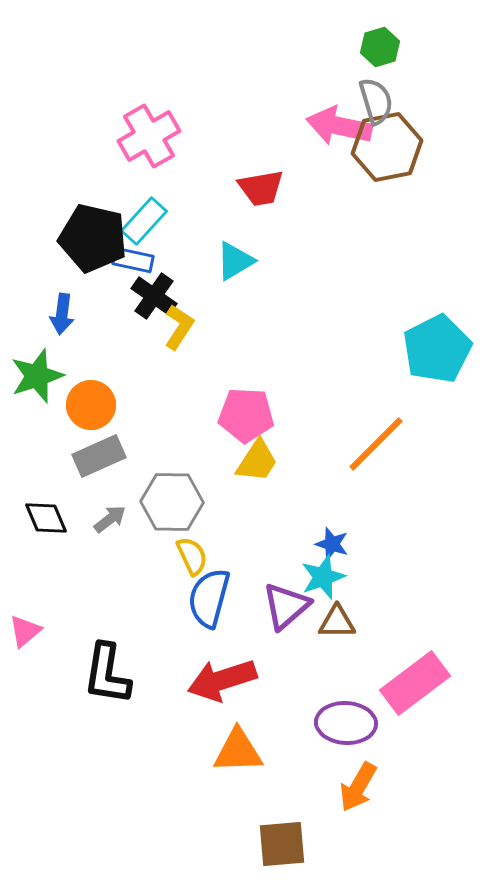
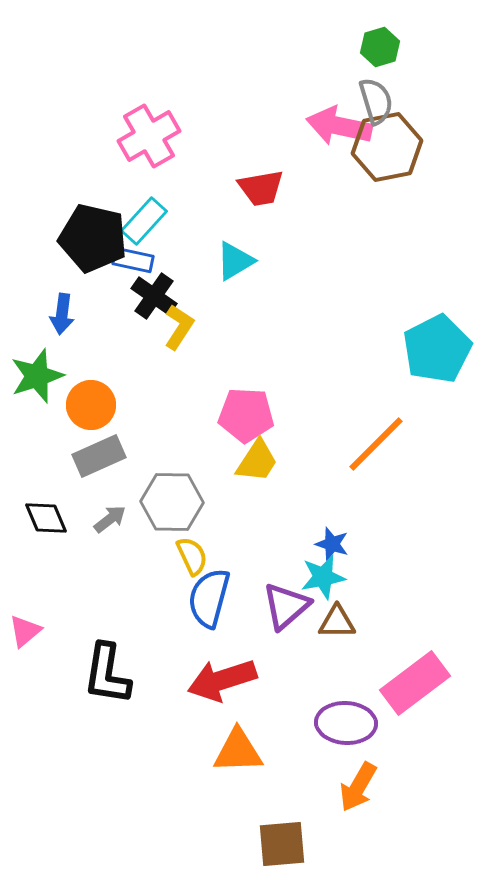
cyan star: rotated 9 degrees clockwise
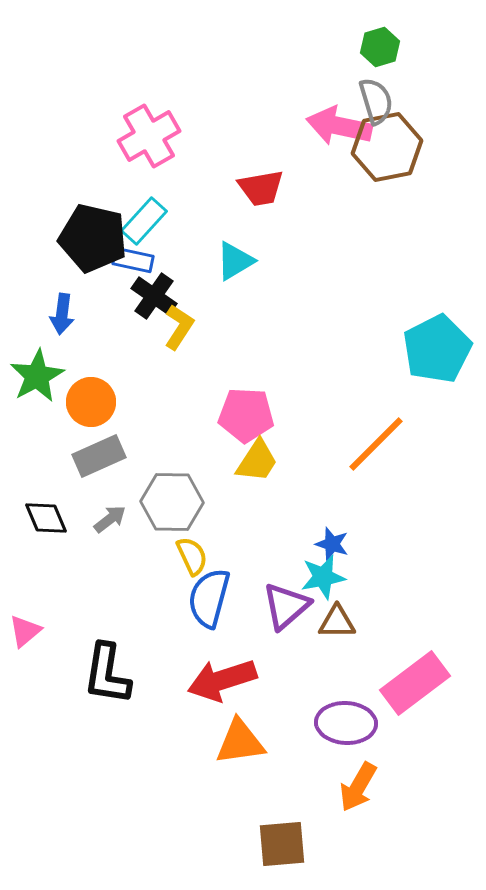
green star: rotated 10 degrees counterclockwise
orange circle: moved 3 px up
orange triangle: moved 2 px right, 9 px up; rotated 6 degrees counterclockwise
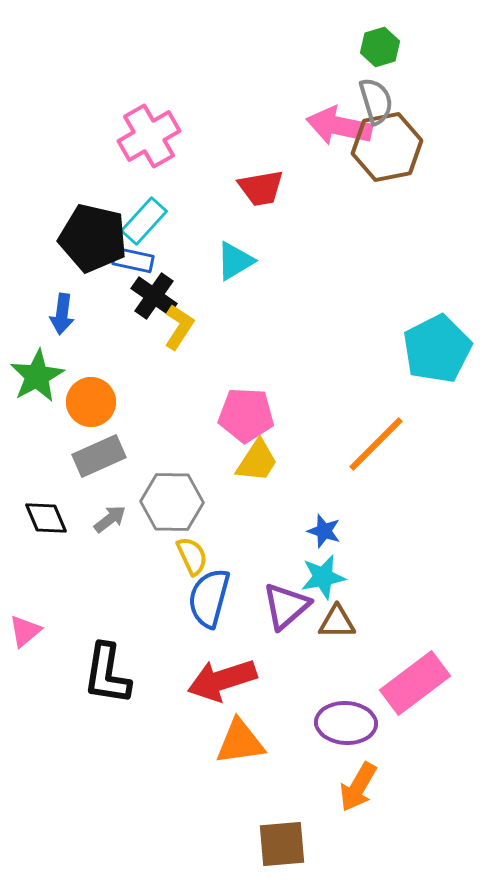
blue star: moved 8 px left, 13 px up
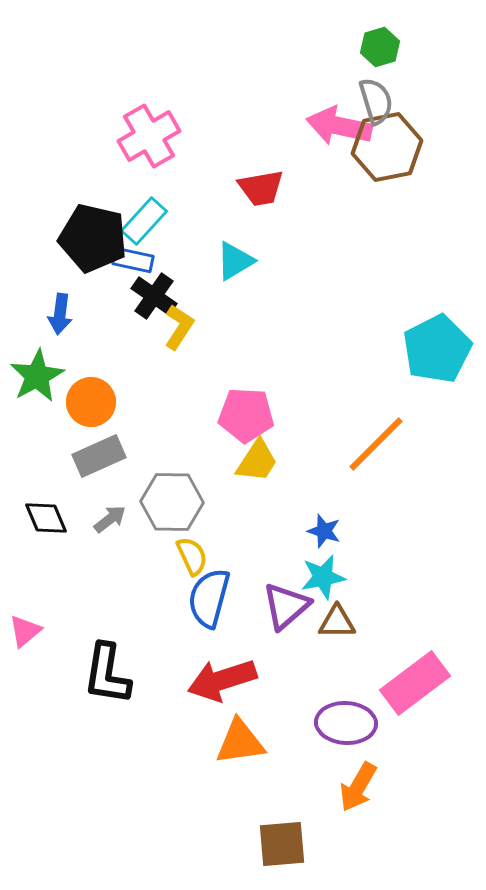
blue arrow: moved 2 px left
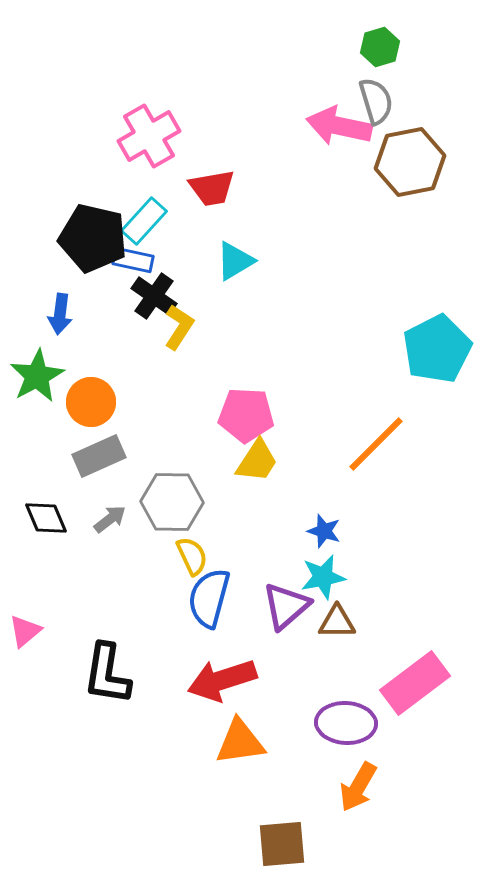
brown hexagon: moved 23 px right, 15 px down
red trapezoid: moved 49 px left
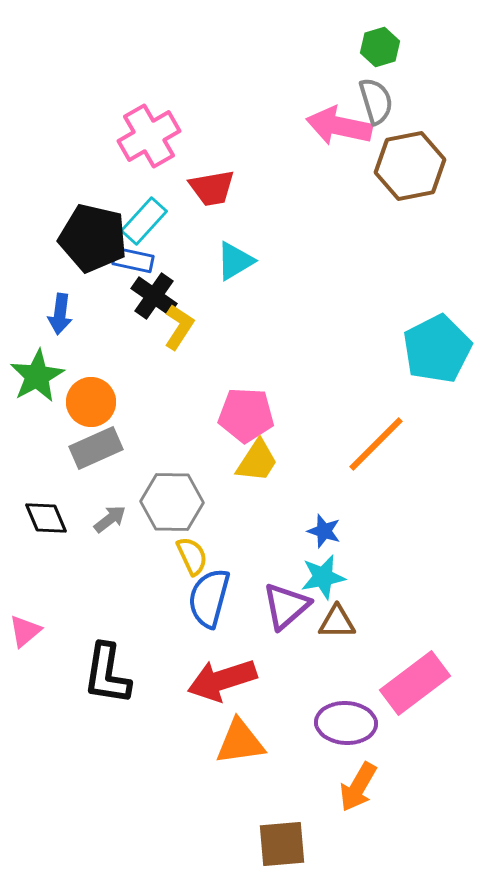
brown hexagon: moved 4 px down
gray rectangle: moved 3 px left, 8 px up
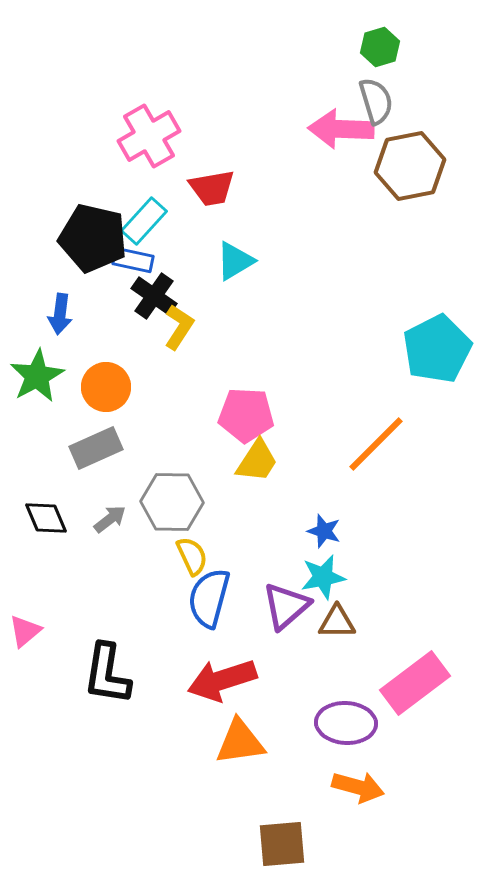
pink arrow: moved 2 px right, 3 px down; rotated 10 degrees counterclockwise
orange circle: moved 15 px right, 15 px up
orange arrow: rotated 105 degrees counterclockwise
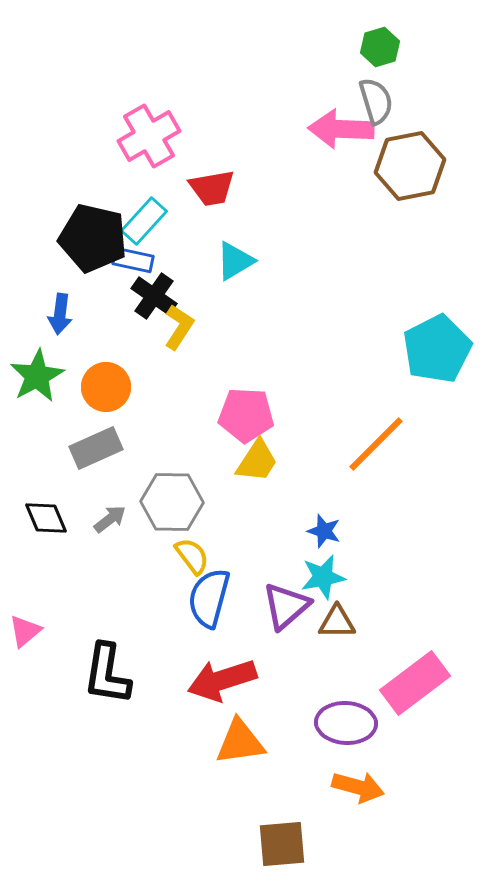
yellow semicircle: rotated 12 degrees counterclockwise
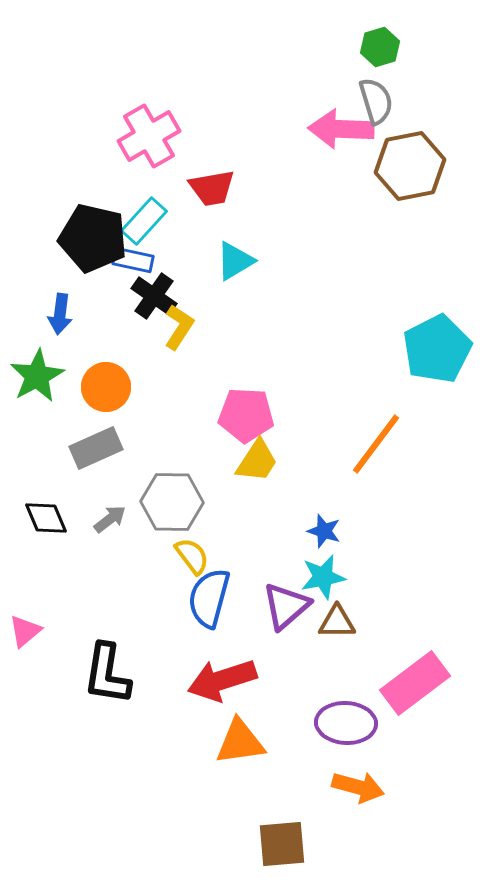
orange line: rotated 8 degrees counterclockwise
